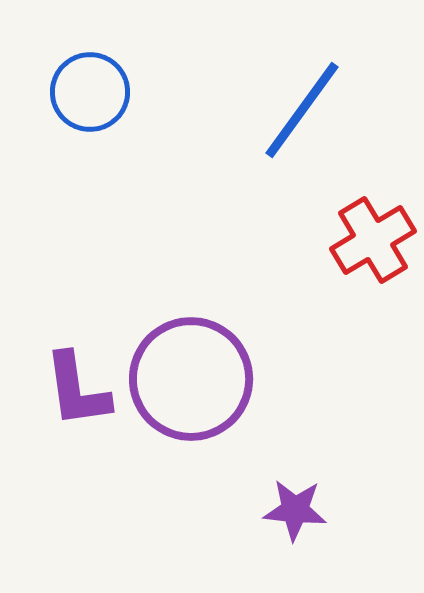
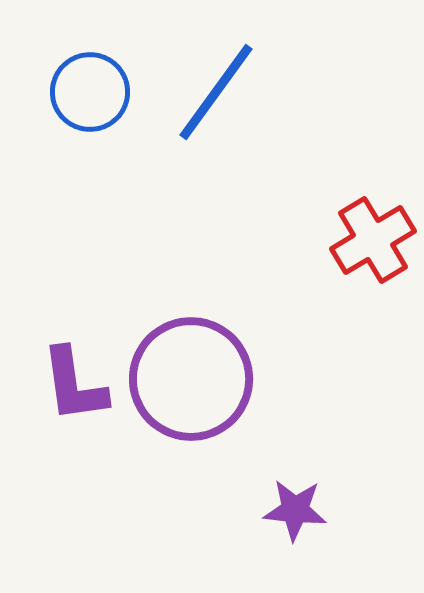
blue line: moved 86 px left, 18 px up
purple L-shape: moved 3 px left, 5 px up
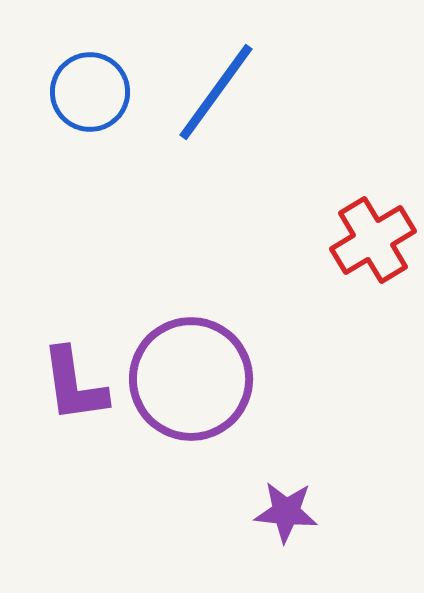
purple star: moved 9 px left, 2 px down
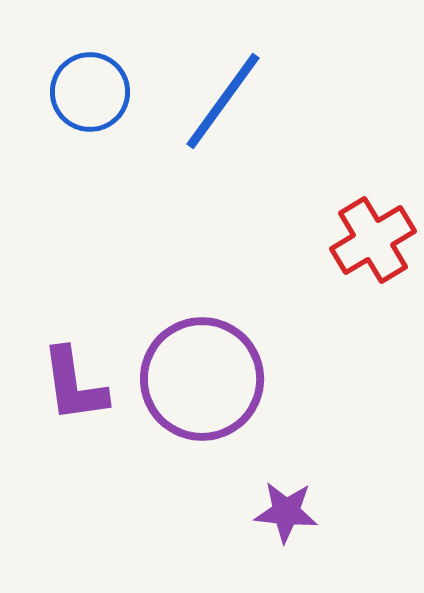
blue line: moved 7 px right, 9 px down
purple circle: moved 11 px right
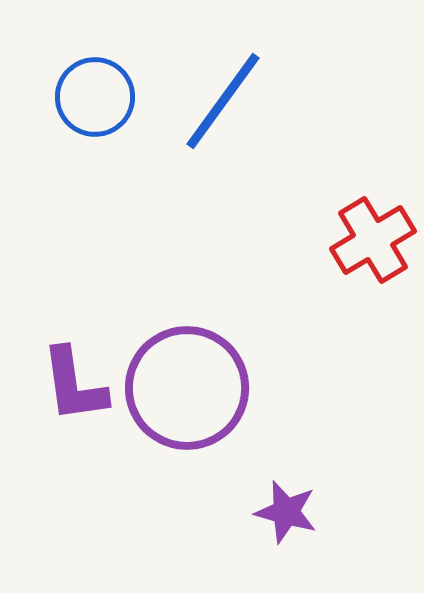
blue circle: moved 5 px right, 5 px down
purple circle: moved 15 px left, 9 px down
purple star: rotated 10 degrees clockwise
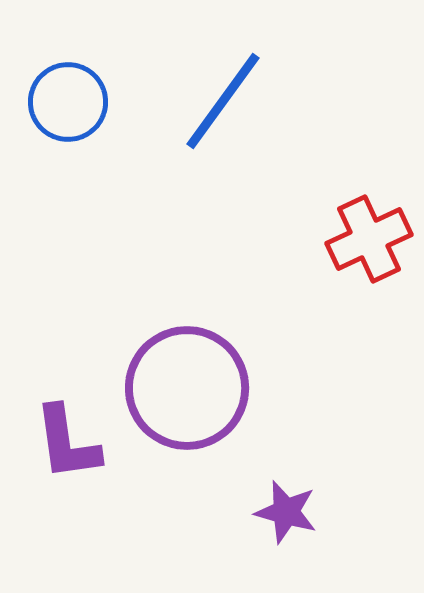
blue circle: moved 27 px left, 5 px down
red cross: moved 4 px left, 1 px up; rotated 6 degrees clockwise
purple L-shape: moved 7 px left, 58 px down
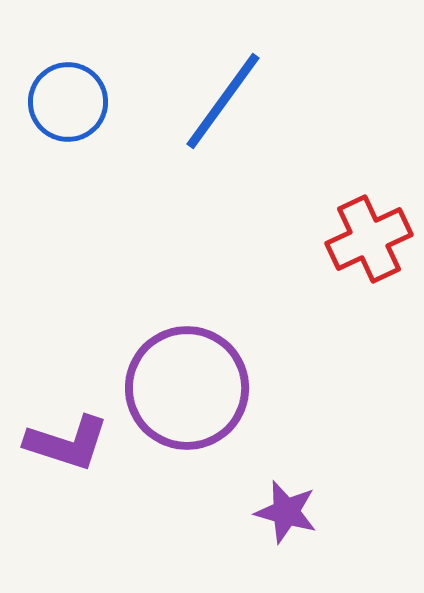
purple L-shape: rotated 64 degrees counterclockwise
